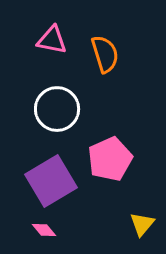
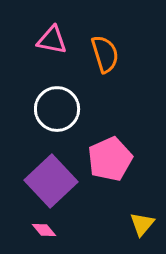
purple square: rotated 12 degrees counterclockwise
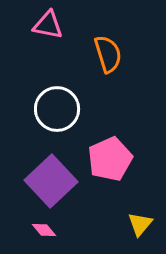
pink triangle: moved 4 px left, 15 px up
orange semicircle: moved 3 px right
yellow triangle: moved 2 px left
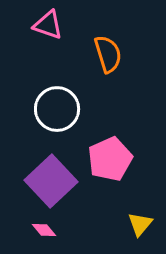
pink triangle: rotated 8 degrees clockwise
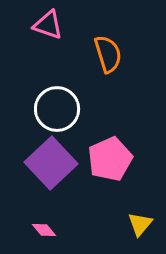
purple square: moved 18 px up
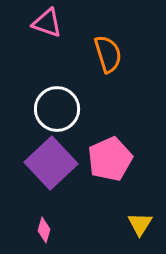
pink triangle: moved 1 px left, 2 px up
yellow triangle: rotated 8 degrees counterclockwise
pink diamond: rotated 55 degrees clockwise
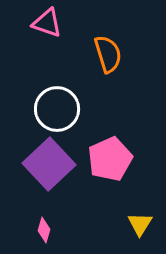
purple square: moved 2 px left, 1 px down
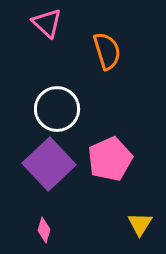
pink triangle: rotated 24 degrees clockwise
orange semicircle: moved 1 px left, 3 px up
